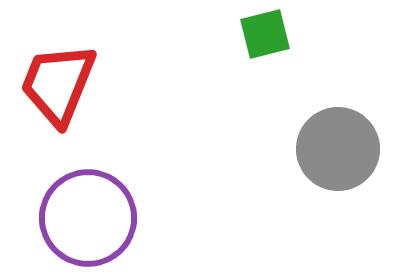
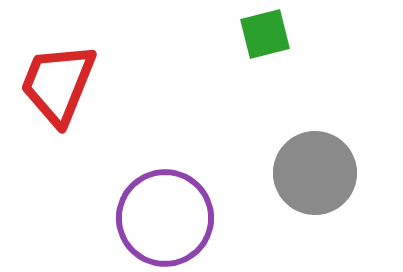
gray circle: moved 23 px left, 24 px down
purple circle: moved 77 px right
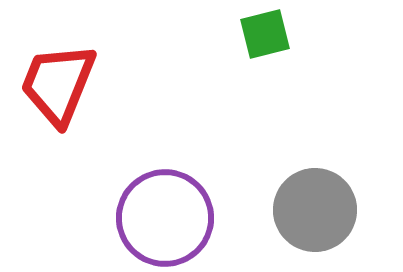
gray circle: moved 37 px down
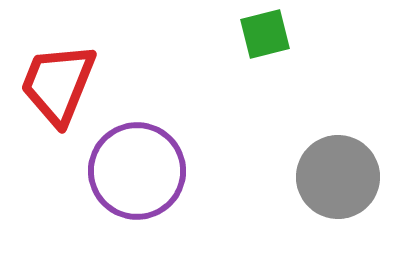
gray circle: moved 23 px right, 33 px up
purple circle: moved 28 px left, 47 px up
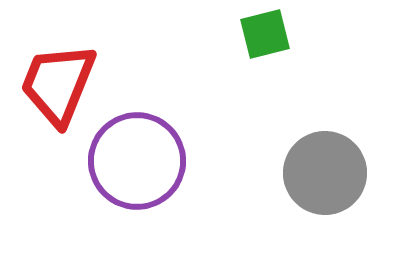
purple circle: moved 10 px up
gray circle: moved 13 px left, 4 px up
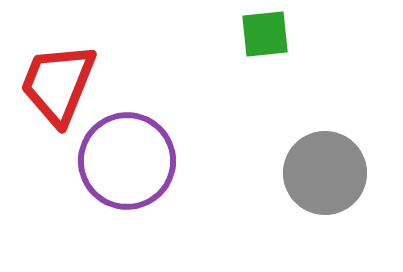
green square: rotated 8 degrees clockwise
purple circle: moved 10 px left
